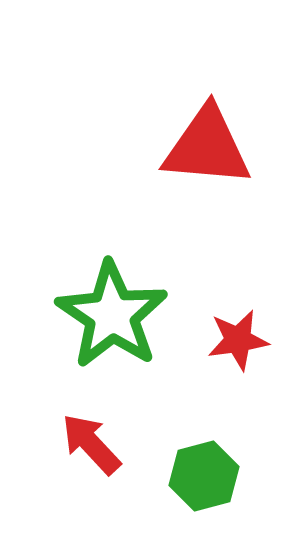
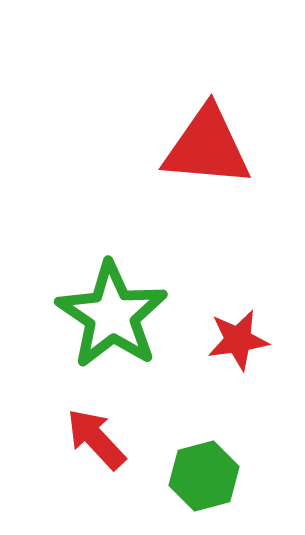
red arrow: moved 5 px right, 5 px up
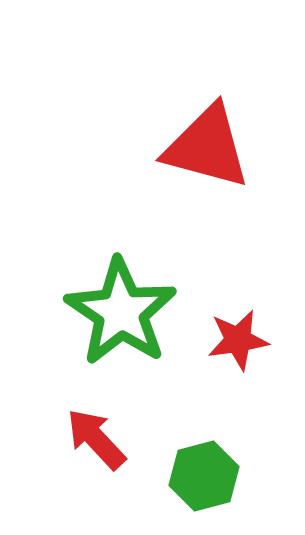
red triangle: rotated 10 degrees clockwise
green star: moved 9 px right, 3 px up
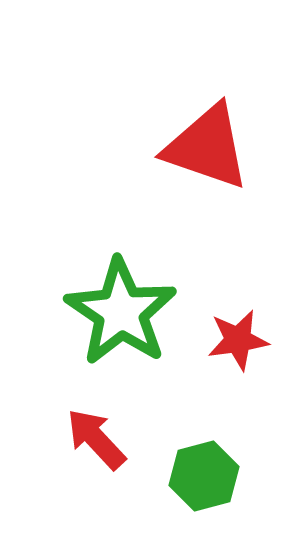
red triangle: rotated 4 degrees clockwise
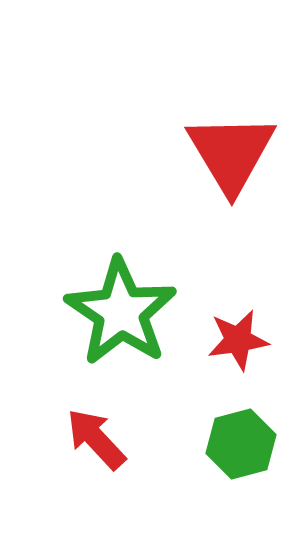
red triangle: moved 24 px right, 6 px down; rotated 40 degrees clockwise
green hexagon: moved 37 px right, 32 px up
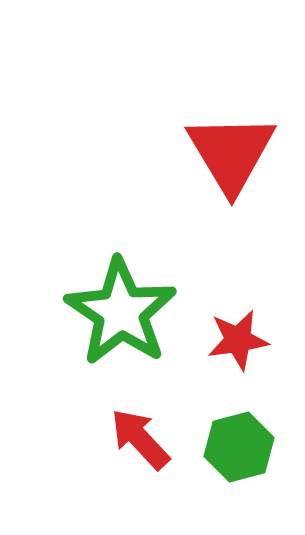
red arrow: moved 44 px right
green hexagon: moved 2 px left, 3 px down
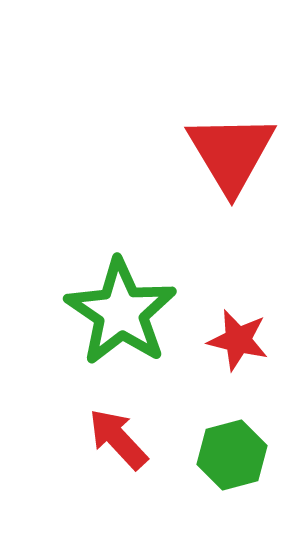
red star: rotated 22 degrees clockwise
red arrow: moved 22 px left
green hexagon: moved 7 px left, 8 px down
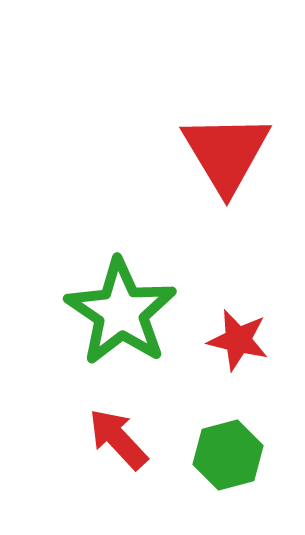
red triangle: moved 5 px left
green hexagon: moved 4 px left
